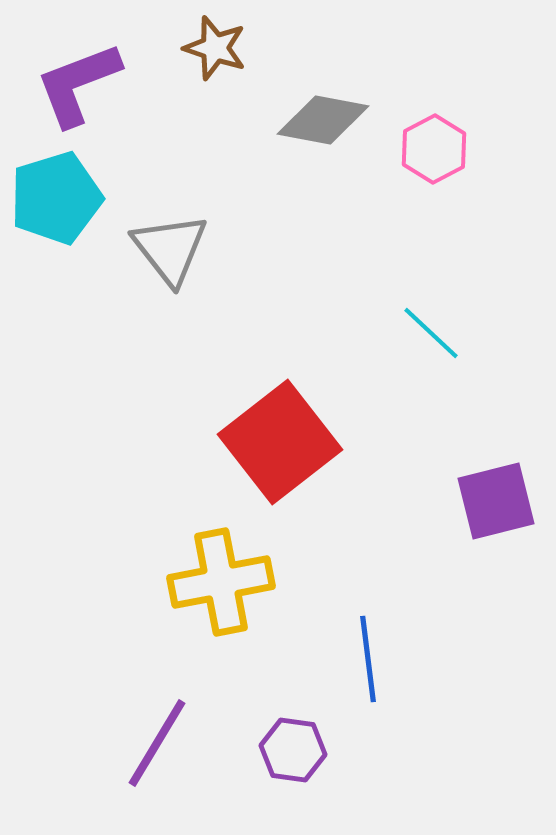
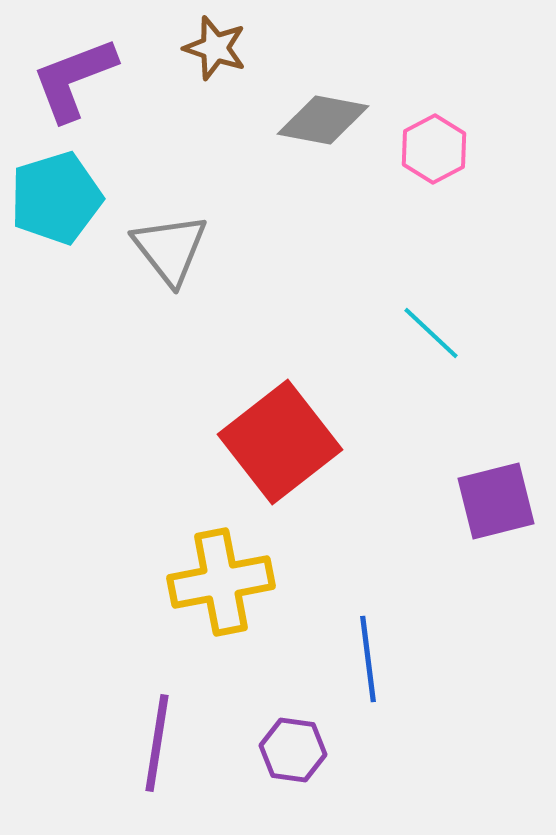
purple L-shape: moved 4 px left, 5 px up
purple line: rotated 22 degrees counterclockwise
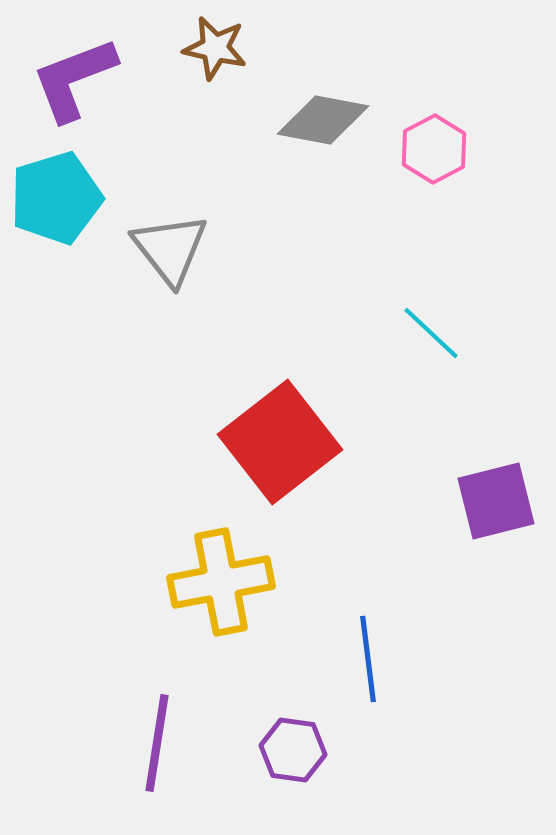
brown star: rotated 6 degrees counterclockwise
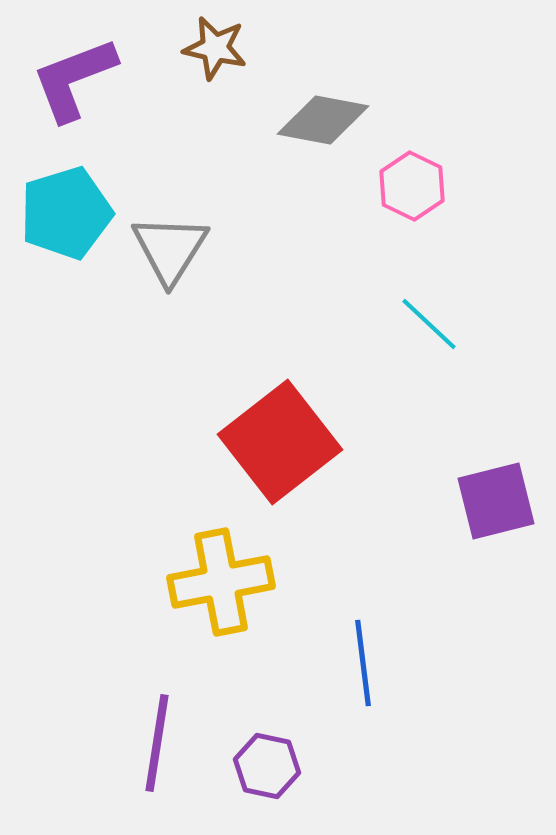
pink hexagon: moved 22 px left, 37 px down; rotated 6 degrees counterclockwise
cyan pentagon: moved 10 px right, 15 px down
gray triangle: rotated 10 degrees clockwise
cyan line: moved 2 px left, 9 px up
blue line: moved 5 px left, 4 px down
purple hexagon: moved 26 px left, 16 px down; rotated 4 degrees clockwise
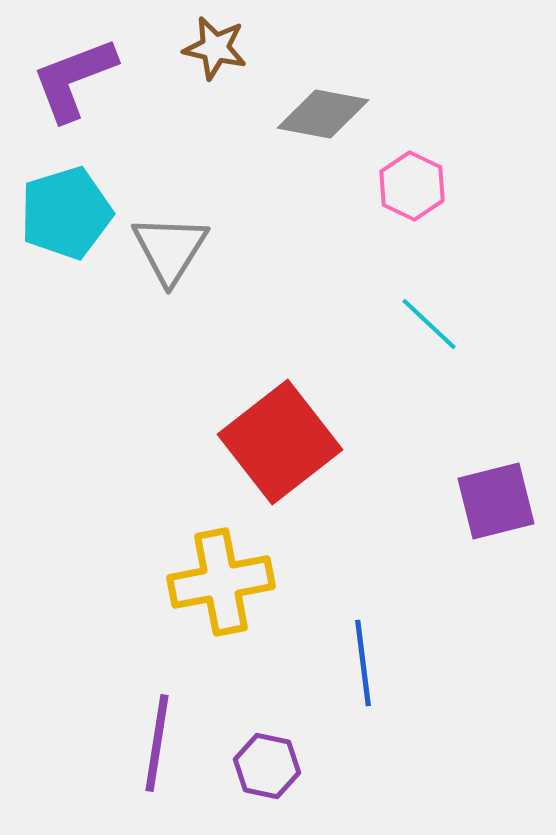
gray diamond: moved 6 px up
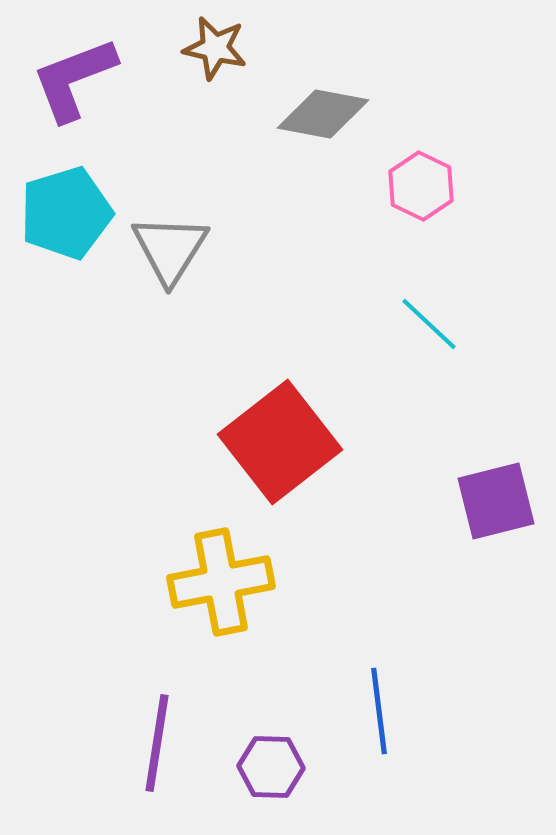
pink hexagon: moved 9 px right
blue line: moved 16 px right, 48 px down
purple hexagon: moved 4 px right, 1 px down; rotated 10 degrees counterclockwise
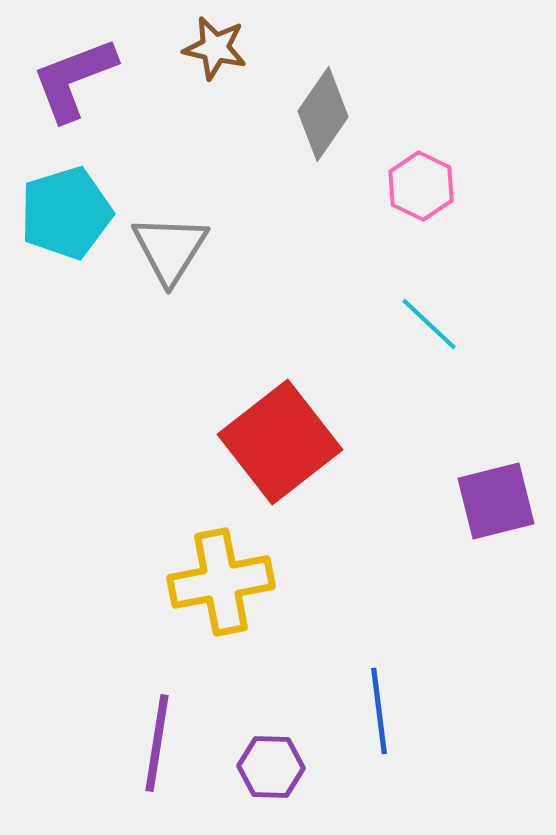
gray diamond: rotated 66 degrees counterclockwise
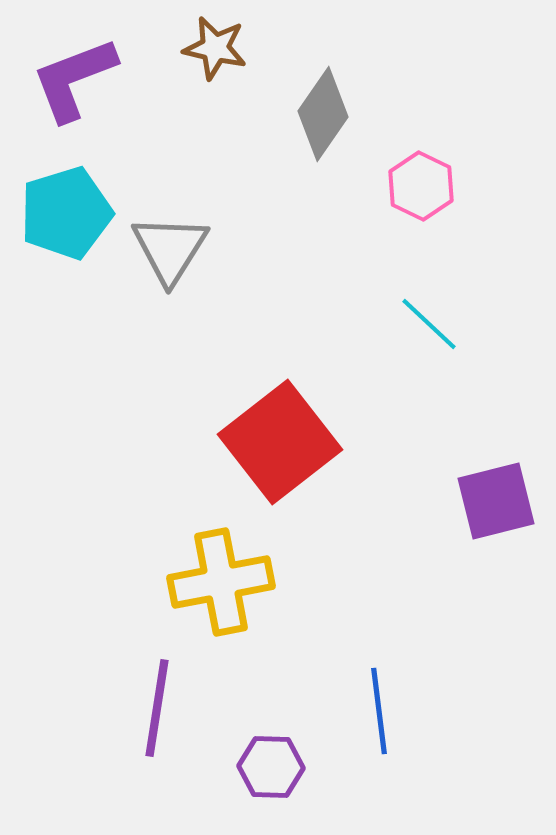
purple line: moved 35 px up
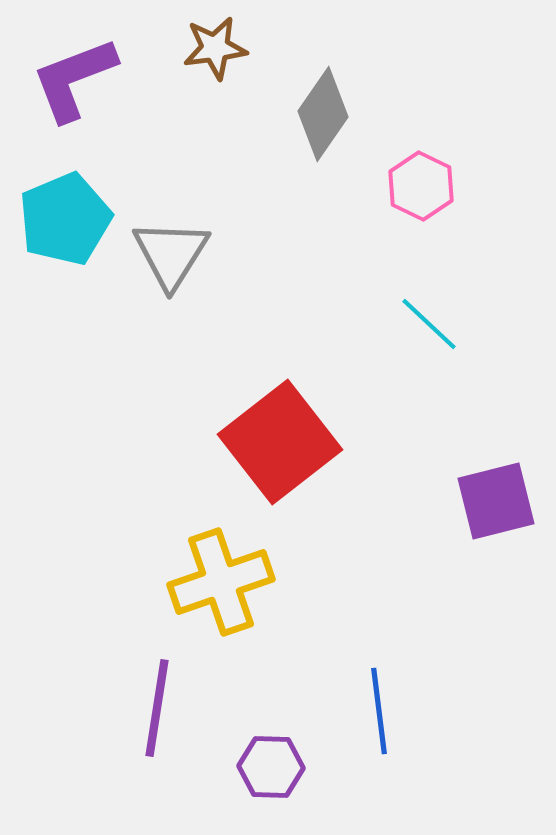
brown star: rotated 20 degrees counterclockwise
cyan pentagon: moved 1 px left, 6 px down; rotated 6 degrees counterclockwise
gray triangle: moved 1 px right, 5 px down
yellow cross: rotated 8 degrees counterclockwise
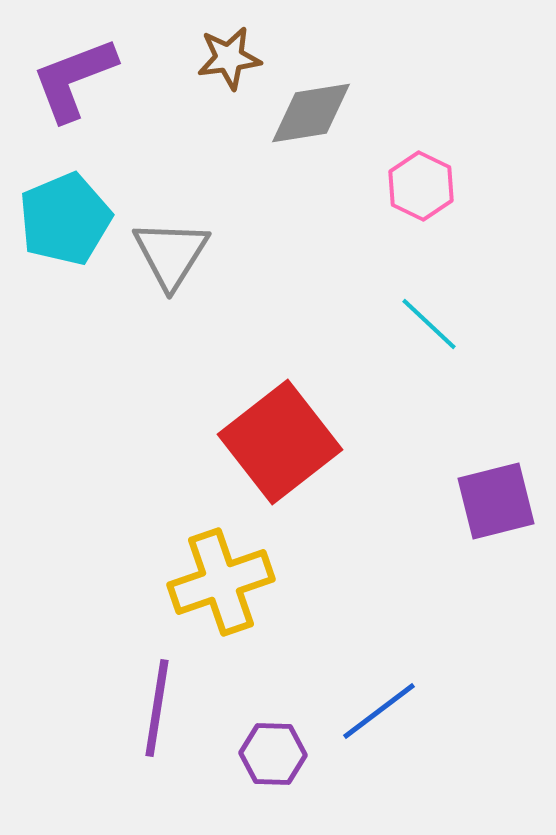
brown star: moved 14 px right, 10 px down
gray diamond: moved 12 px left, 1 px up; rotated 46 degrees clockwise
blue line: rotated 60 degrees clockwise
purple hexagon: moved 2 px right, 13 px up
